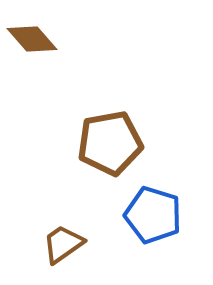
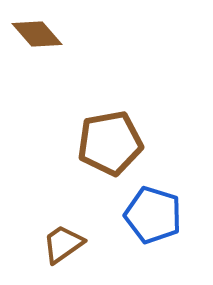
brown diamond: moved 5 px right, 5 px up
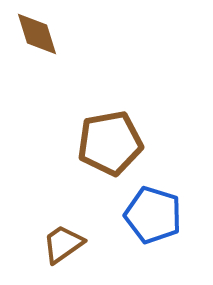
brown diamond: rotated 24 degrees clockwise
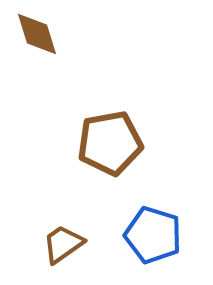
blue pentagon: moved 20 px down
